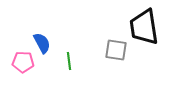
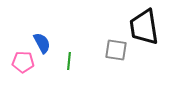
green line: rotated 12 degrees clockwise
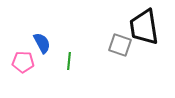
gray square: moved 4 px right, 5 px up; rotated 10 degrees clockwise
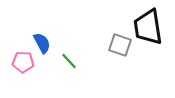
black trapezoid: moved 4 px right
green line: rotated 48 degrees counterclockwise
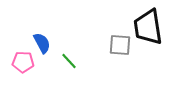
gray square: rotated 15 degrees counterclockwise
